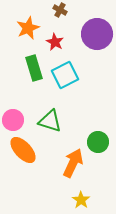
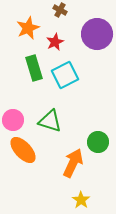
red star: rotated 18 degrees clockwise
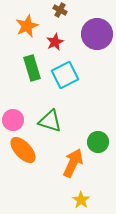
orange star: moved 1 px left, 2 px up
green rectangle: moved 2 px left
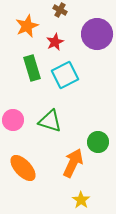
orange ellipse: moved 18 px down
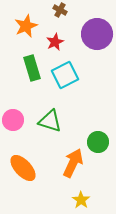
orange star: moved 1 px left
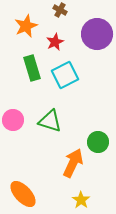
orange ellipse: moved 26 px down
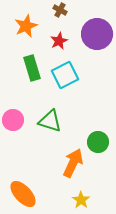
red star: moved 4 px right, 1 px up
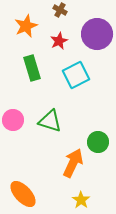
cyan square: moved 11 px right
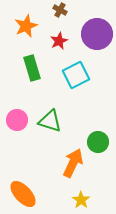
pink circle: moved 4 px right
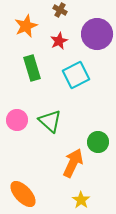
green triangle: rotated 25 degrees clockwise
